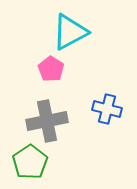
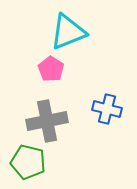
cyan triangle: moved 2 px left; rotated 6 degrees clockwise
green pentagon: moved 2 px left; rotated 24 degrees counterclockwise
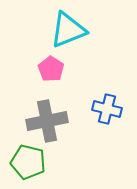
cyan triangle: moved 2 px up
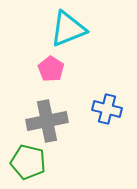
cyan triangle: moved 1 px up
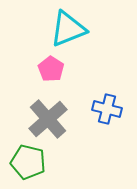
gray cross: moved 1 px right, 2 px up; rotated 30 degrees counterclockwise
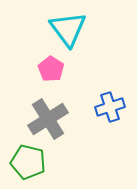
cyan triangle: rotated 45 degrees counterclockwise
blue cross: moved 3 px right, 2 px up; rotated 32 degrees counterclockwise
gray cross: rotated 9 degrees clockwise
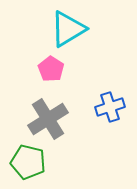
cyan triangle: rotated 36 degrees clockwise
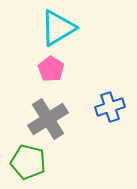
cyan triangle: moved 10 px left, 1 px up
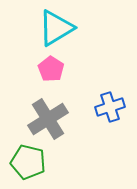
cyan triangle: moved 2 px left
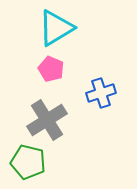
pink pentagon: rotated 10 degrees counterclockwise
blue cross: moved 9 px left, 14 px up
gray cross: moved 1 px left, 1 px down
